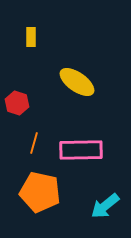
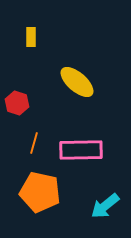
yellow ellipse: rotated 6 degrees clockwise
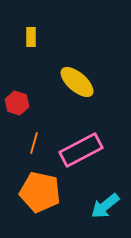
pink rectangle: rotated 27 degrees counterclockwise
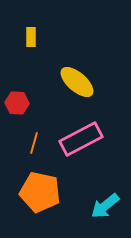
red hexagon: rotated 15 degrees counterclockwise
pink rectangle: moved 11 px up
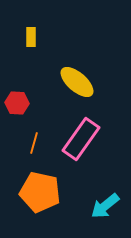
pink rectangle: rotated 27 degrees counterclockwise
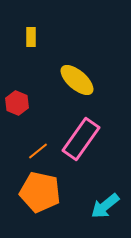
yellow ellipse: moved 2 px up
red hexagon: rotated 20 degrees clockwise
orange line: moved 4 px right, 8 px down; rotated 35 degrees clockwise
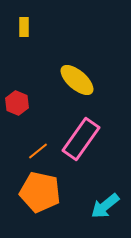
yellow rectangle: moved 7 px left, 10 px up
